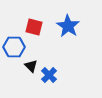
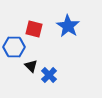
red square: moved 2 px down
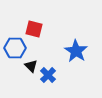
blue star: moved 8 px right, 25 px down
blue hexagon: moved 1 px right, 1 px down
blue cross: moved 1 px left
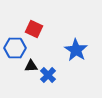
red square: rotated 12 degrees clockwise
blue star: moved 1 px up
black triangle: rotated 48 degrees counterclockwise
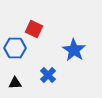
blue star: moved 2 px left
black triangle: moved 16 px left, 17 px down
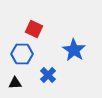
blue hexagon: moved 7 px right, 6 px down
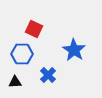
black triangle: moved 1 px up
